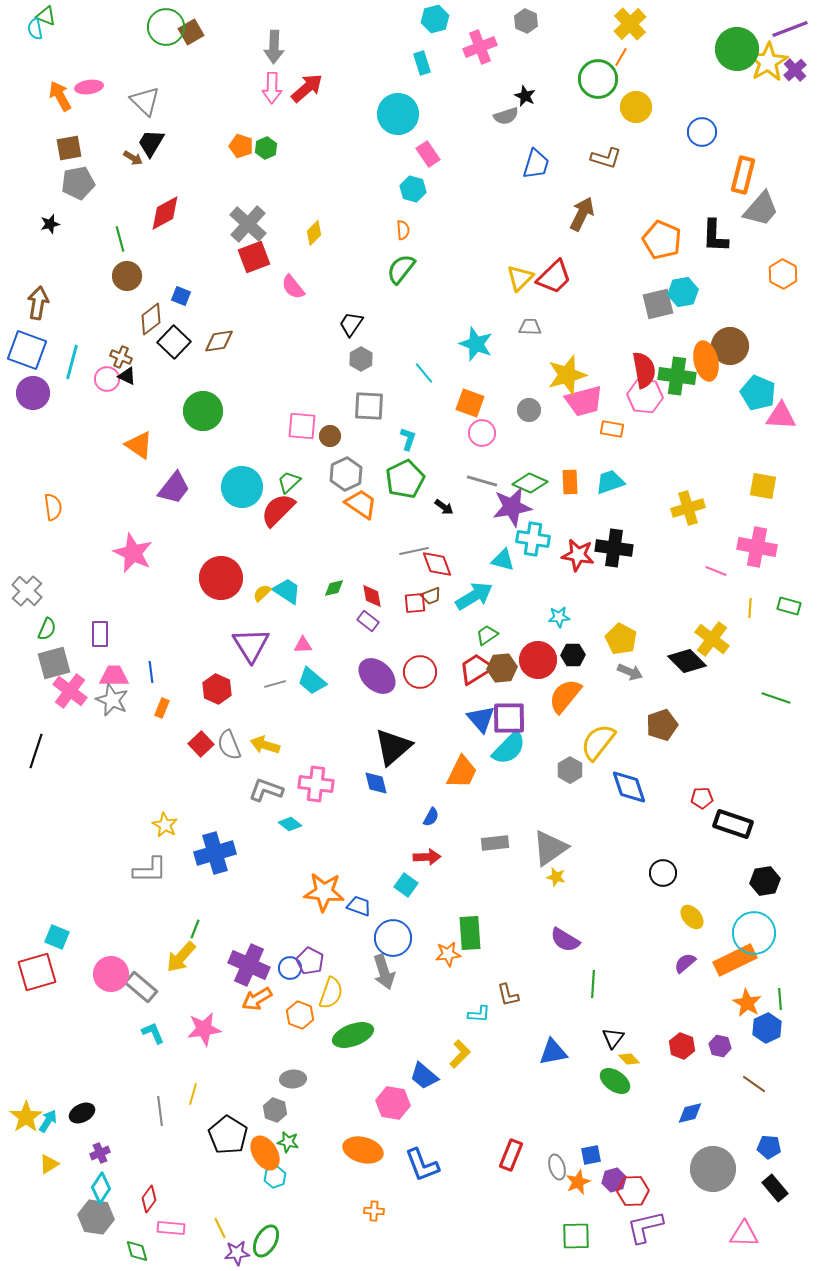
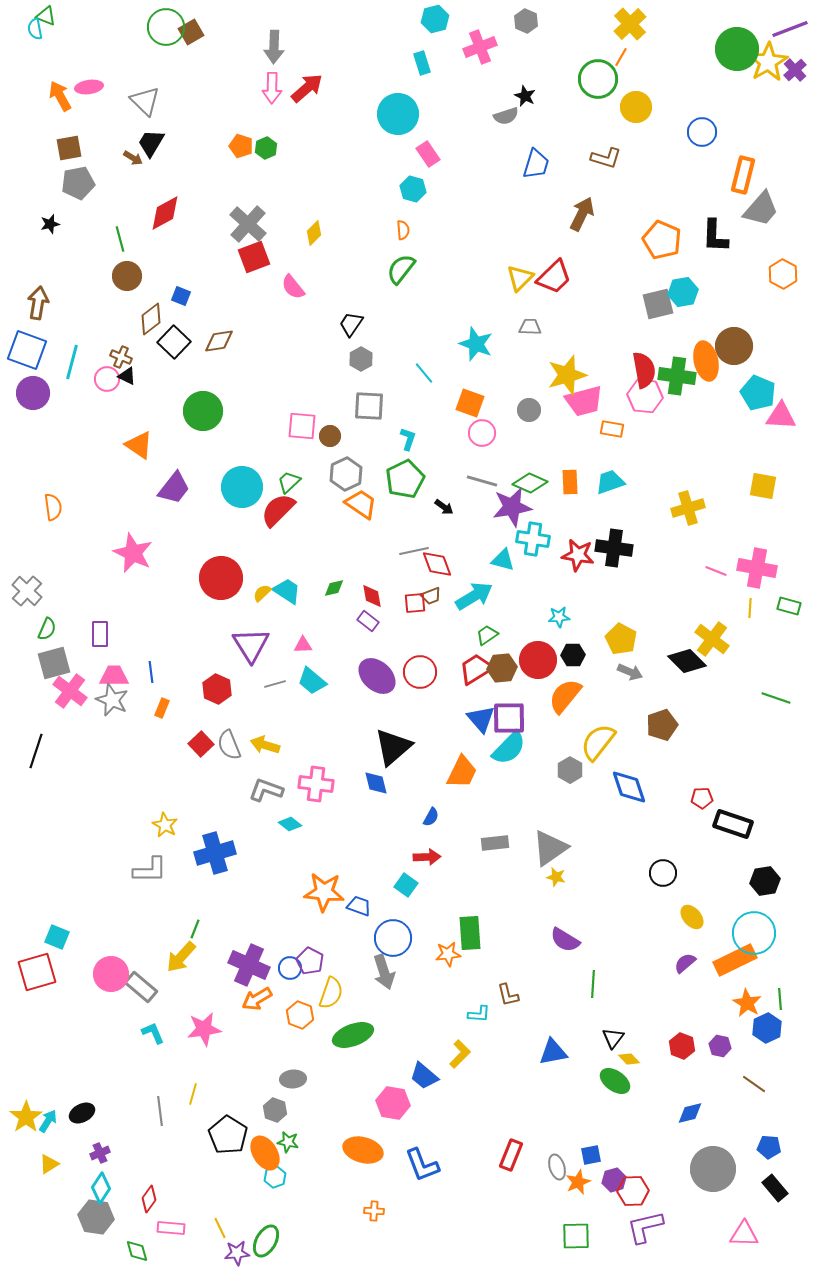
brown circle at (730, 346): moved 4 px right
pink cross at (757, 547): moved 21 px down
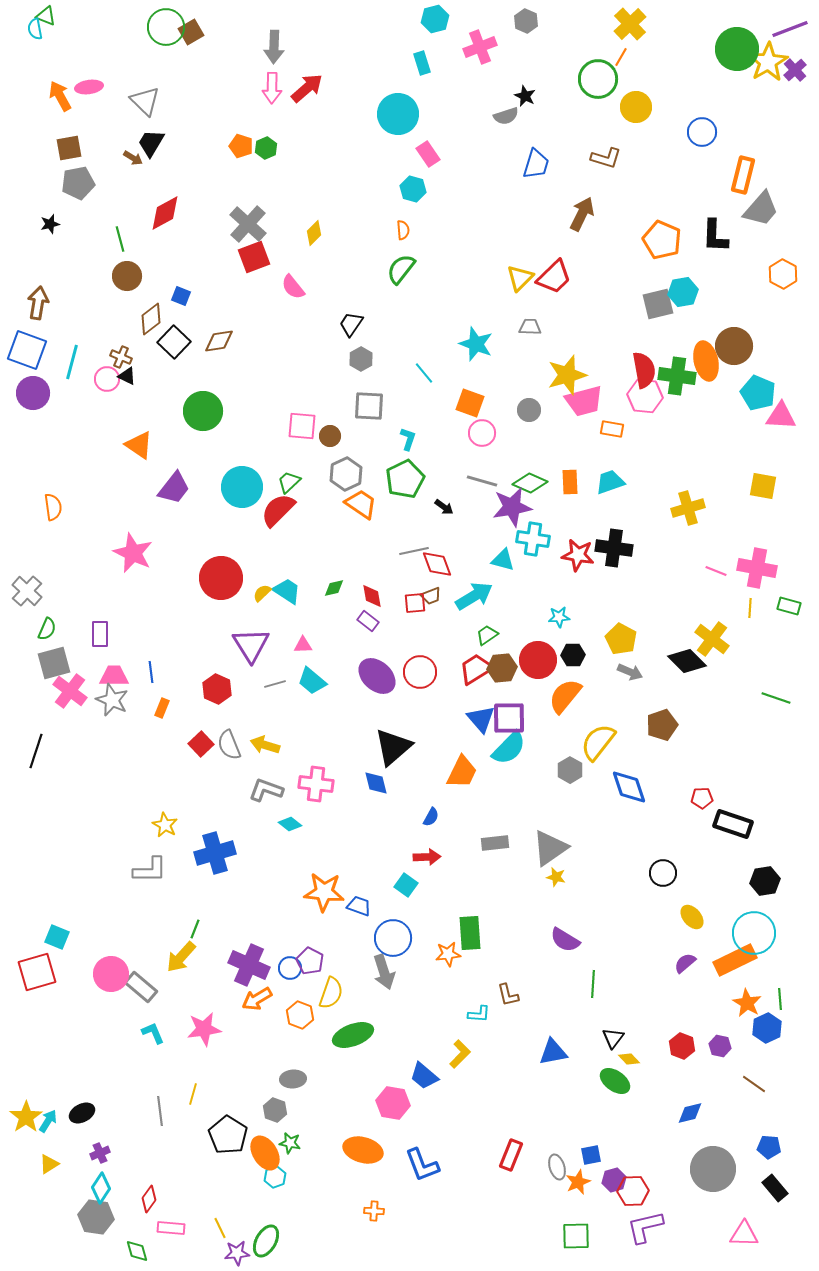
green star at (288, 1142): moved 2 px right, 1 px down
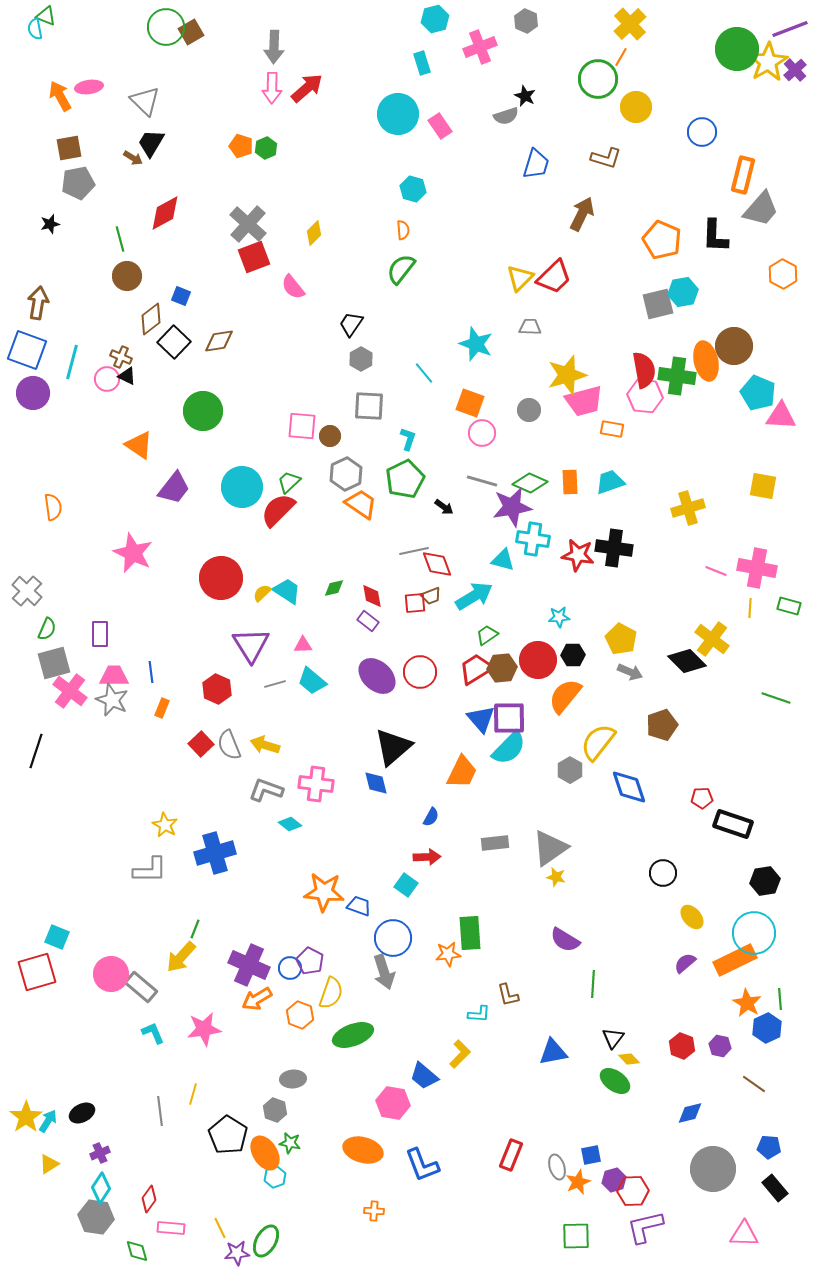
pink rectangle at (428, 154): moved 12 px right, 28 px up
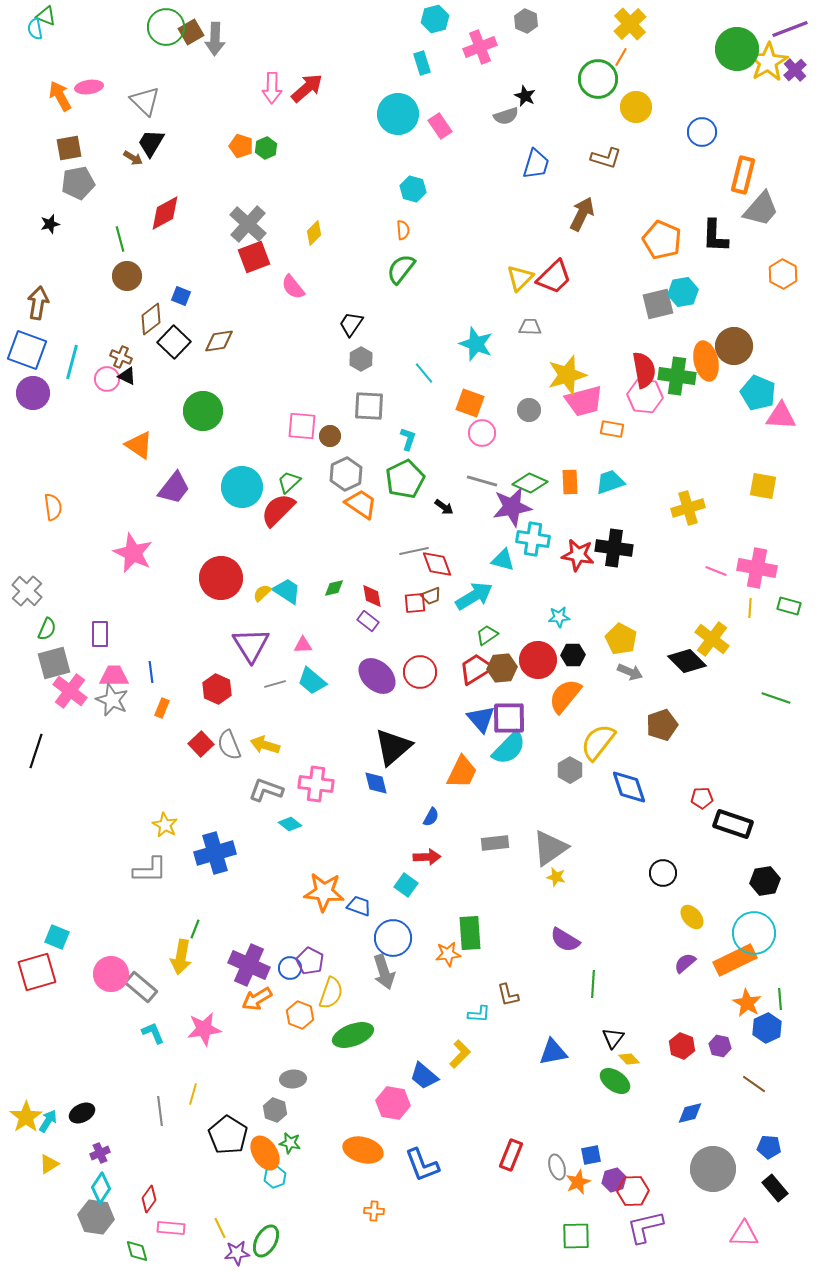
gray arrow at (274, 47): moved 59 px left, 8 px up
yellow arrow at (181, 957): rotated 32 degrees counterclockwise
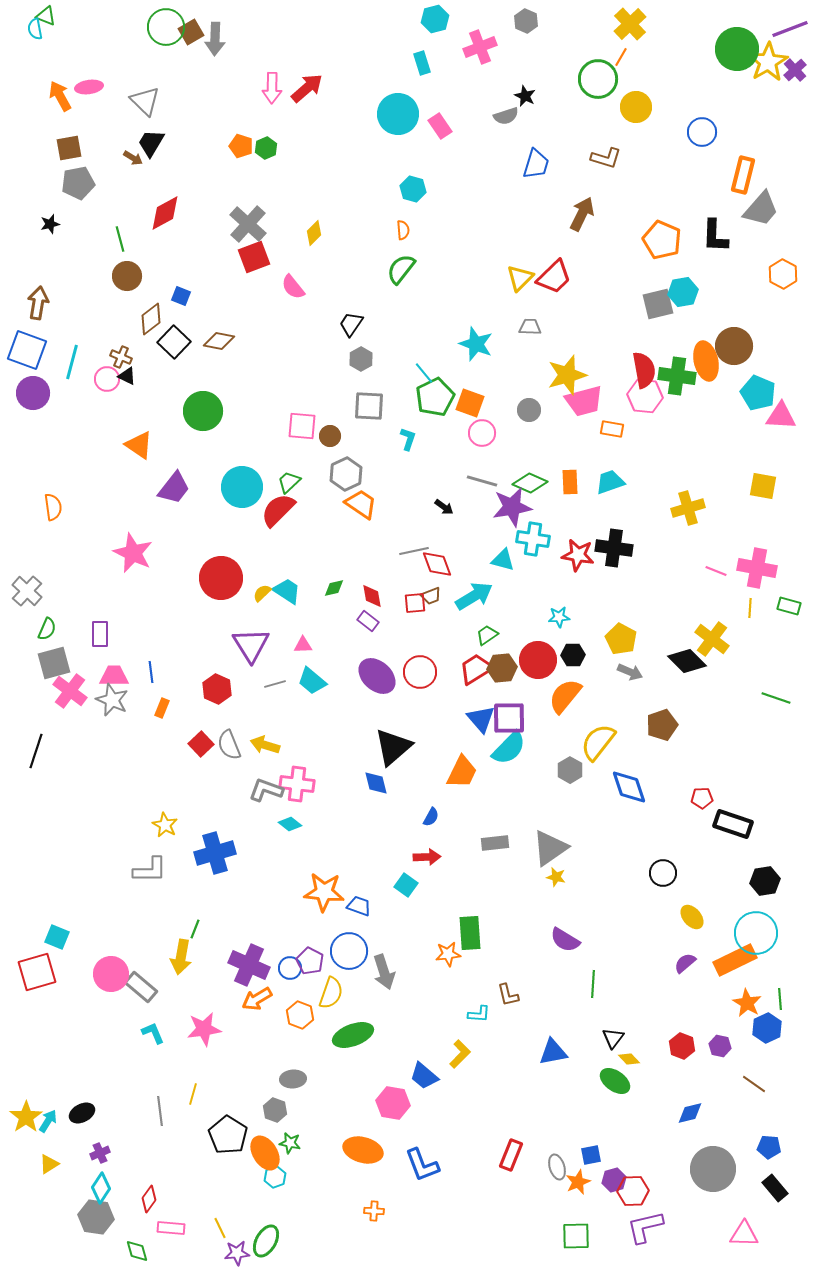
brown diamond at (219, 341): rotated 20 degrees clockwise
green pentagon at (405, 479): moved 30 px right, 82 px up
pink cross at (316, 784): moved 19 px left
cyan circle at (754, 933): moved 2 px right
blue circle at (393, 938): moved 44 px left, 13 px down
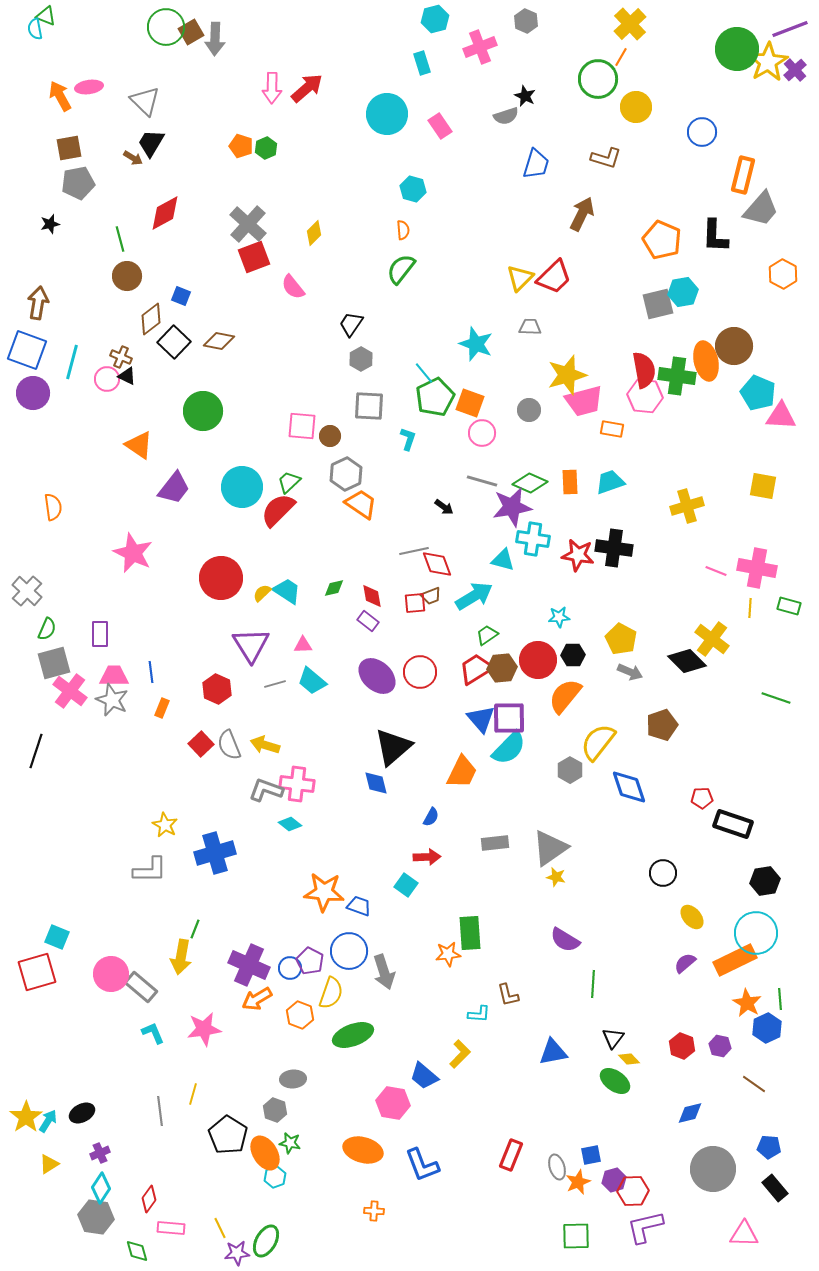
cyan circle at (398, 114): moved 11 px left
yellow cross at (688, 508): moved 1 px left, 2 px up
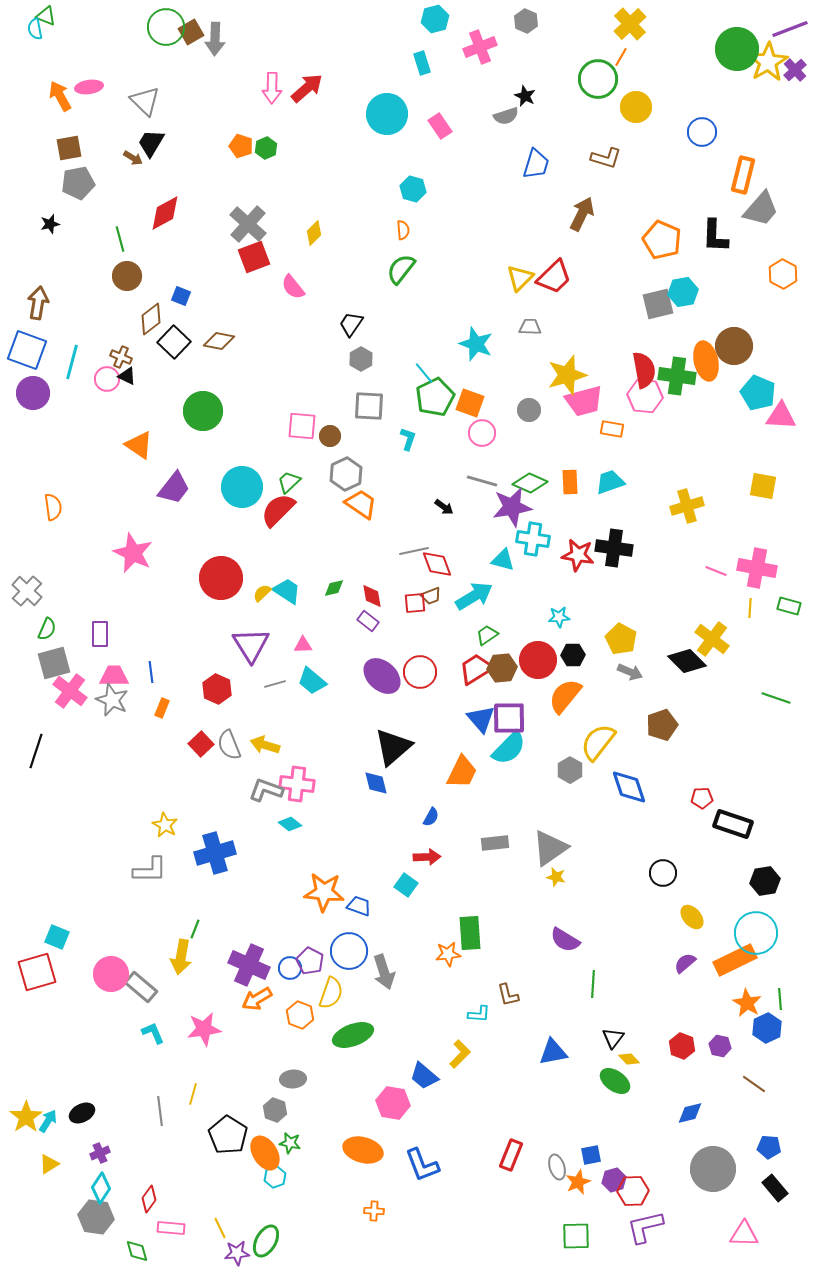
purple ellipse at (377, 676): moved 5 px right
